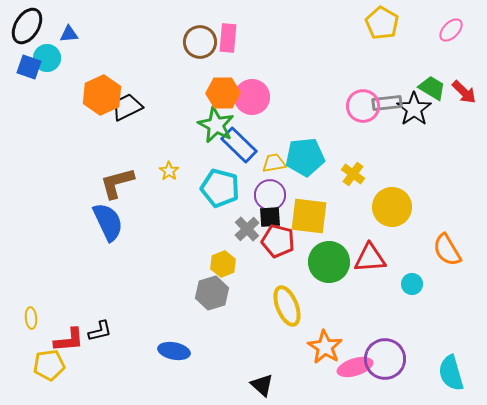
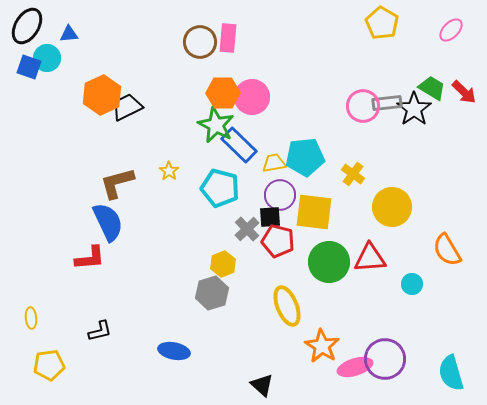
purple circle at (270, 195): moved 10 px right
yellow square at (309, 216): moved 5 px right, 4 px up
red L-shape at (69, 340): moved 21 px right, 82 px up
orange star at (325, 347): moved 3 px left, 1 px up
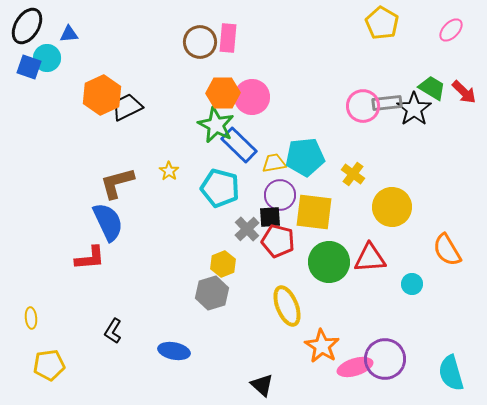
black L-shape at (100, 331): moved 13 px right; rotated 135 degrees clockwise
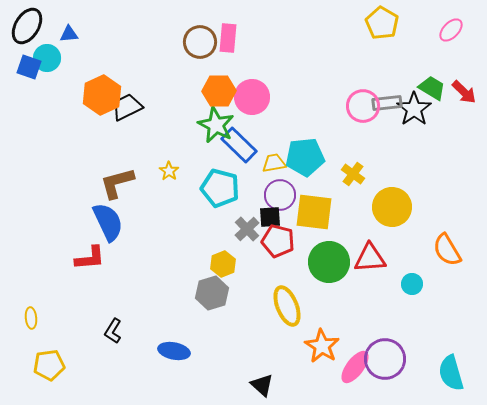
orange hexagon at (223, 93): moved 4 px left, 2 px up
pink ellipse at (355, 367): rotated 36 degrees counterclockwise
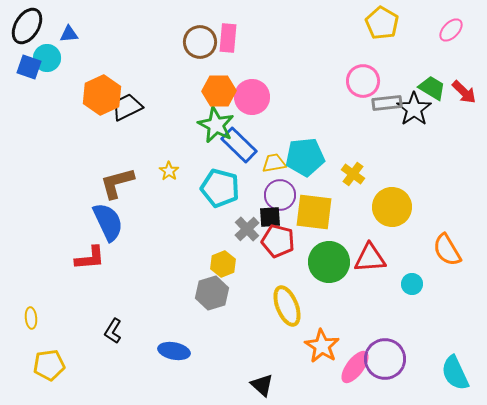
pink circle at (363, 106): moved 25 px up
cyan semicircle at (451, 373): moved 4 px right; rotated 9 degrees counterclockwise
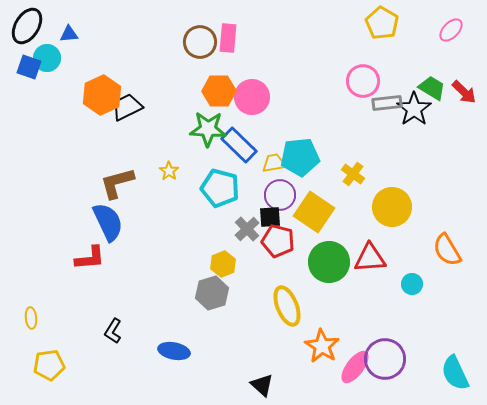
green star at (216, 125): moved 8 px left, 4 px down; rotated 24 degrees counterclockwise
cyan pentagon at (305, 157): moved 5 px left
yellow square at (314, 212): rotated 27 degrees clockwise
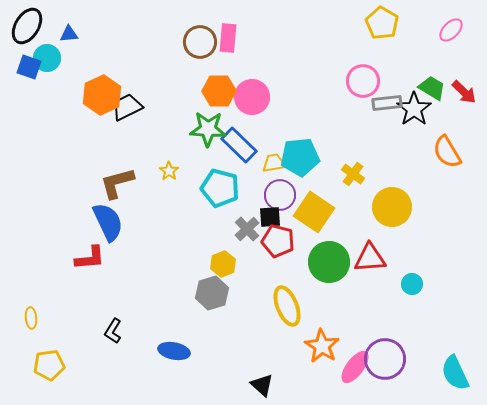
orange semicircle at (447, 250): moved 98 px up
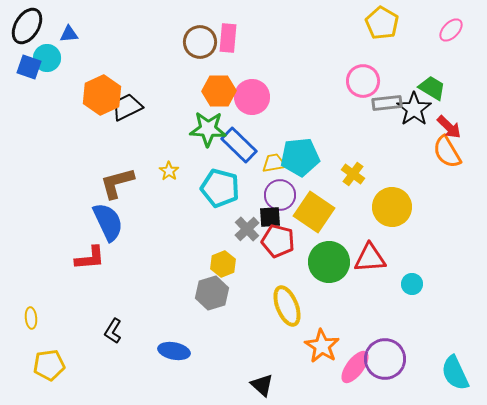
red arrow at (464, 92): moved 15 px left, 35 px down
